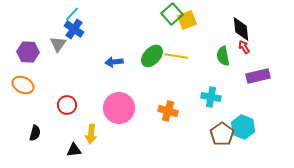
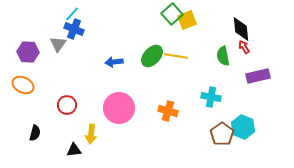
blue cross: rotated 12 degrees counterclockwise
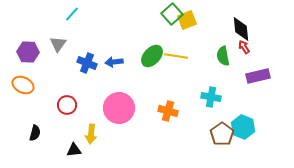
blue cross: moved 13 px right, 34 px down
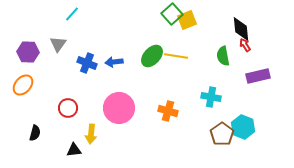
red arrow: moved 1 px right, 2 px up
orange ellipse: rotated 75 degrees counterclockwise
red circle: moved 1 px right, 3 px down
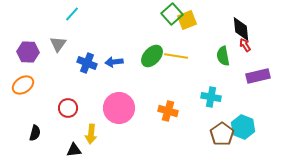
orange ellipse: rotated 15 degrees clockwise
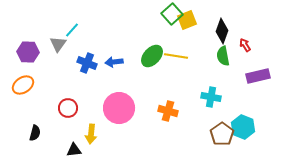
cyan line: moved 16 px down
black diamond: moved 19 px left, 2 px down; rotated 25 degrees clockwise
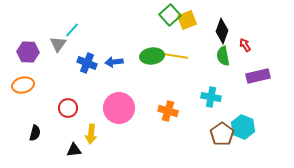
green square: moved 2 px left, 1 px down
green ellipse: rotated 40 degrees clockwise
orange ellipse: rotated 20 degrees clockwise
